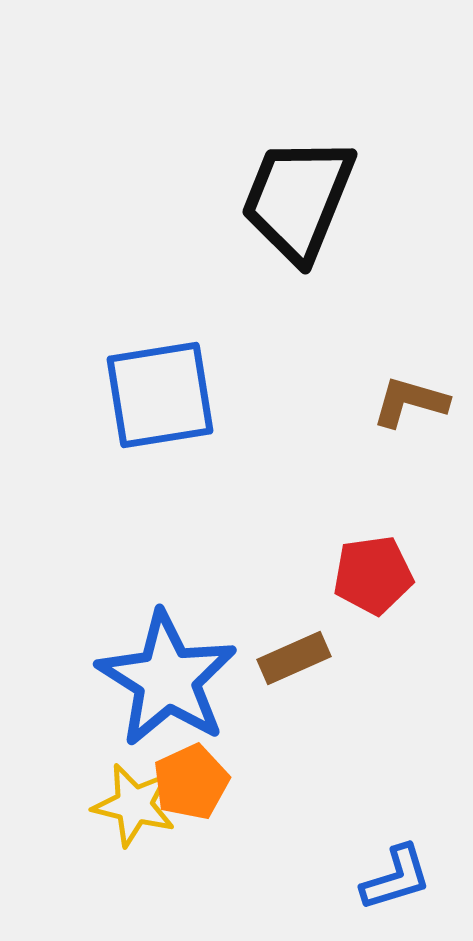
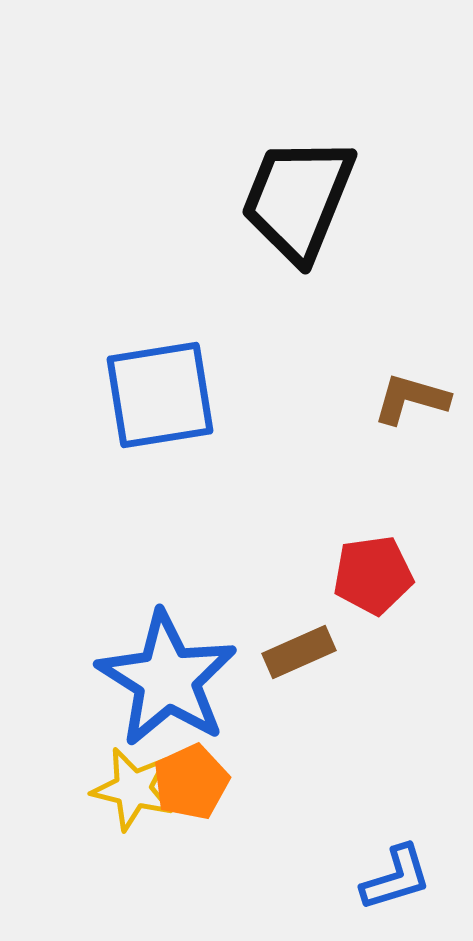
brown L-shape: moved 1 px right, 3 px up
brown rectangle: moved 5 px right, 6 px up
yellow star: moved 1 px left, 16 px up
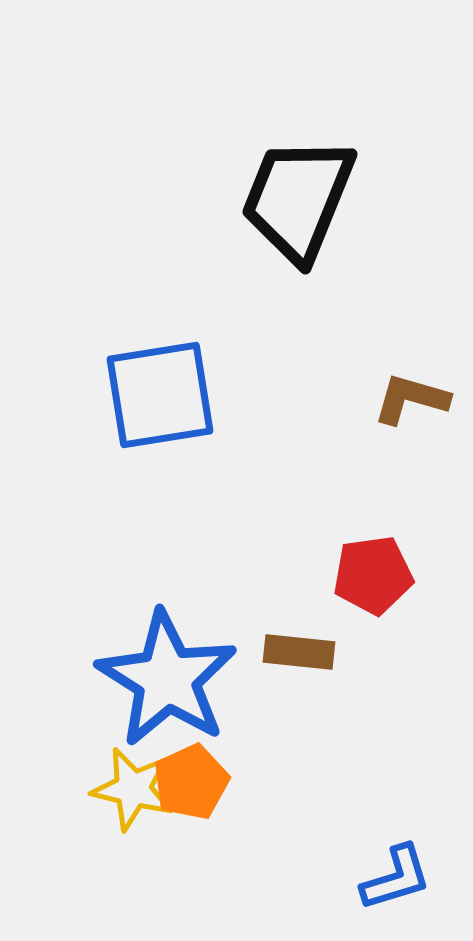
brown rectangle: rotated 30 degrees clockwise
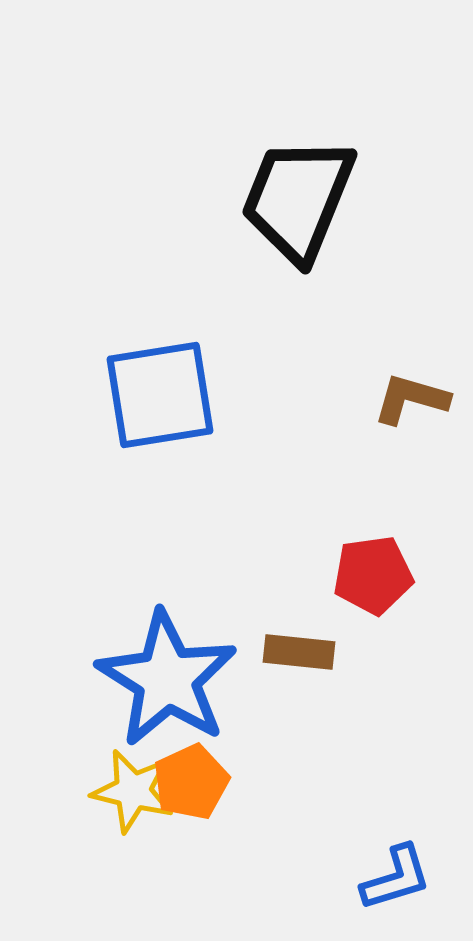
yellow star: moved 2 px down
